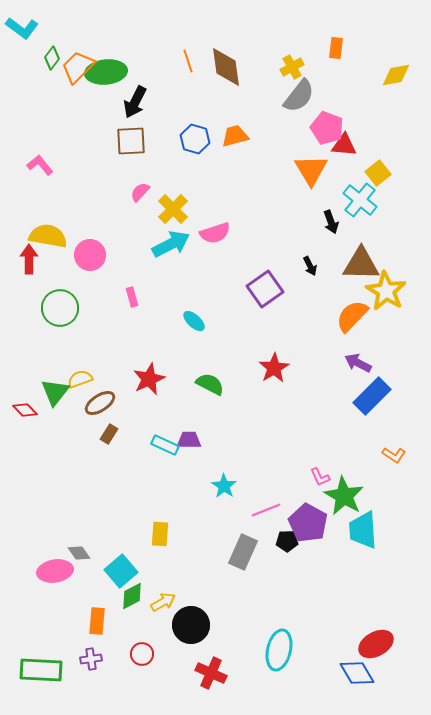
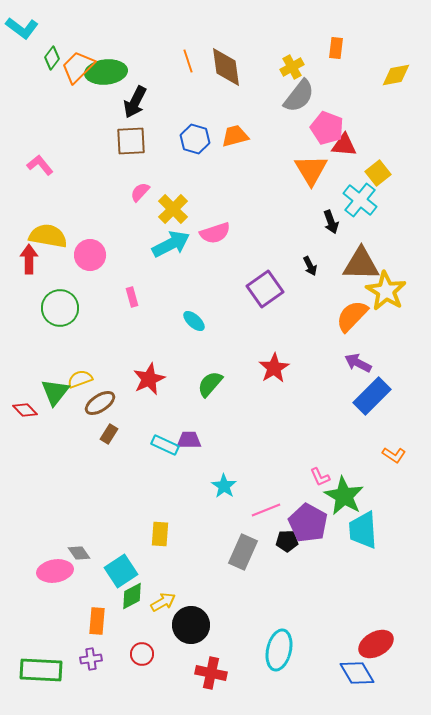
green semicircle at (210, 384): rotated 76 degrees counterclockwise
cyan square at (121, 571): rotated 8 degrees clockwise
red cross at (211, 673): rotated 12 degrees counterclockwise
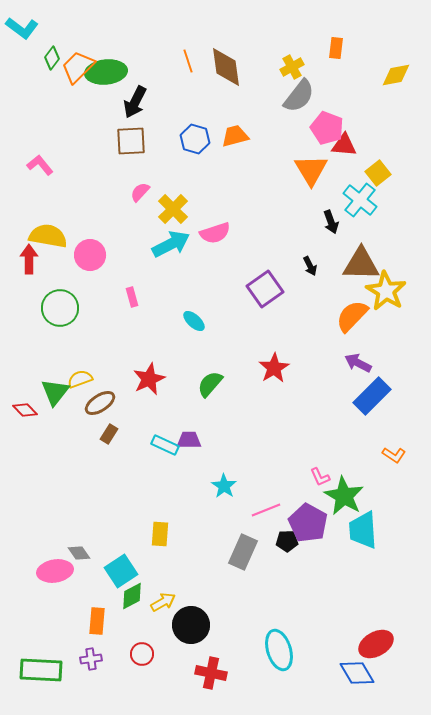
cyan ellipse at (279, 650): rotated 30 degrees counterclockwise
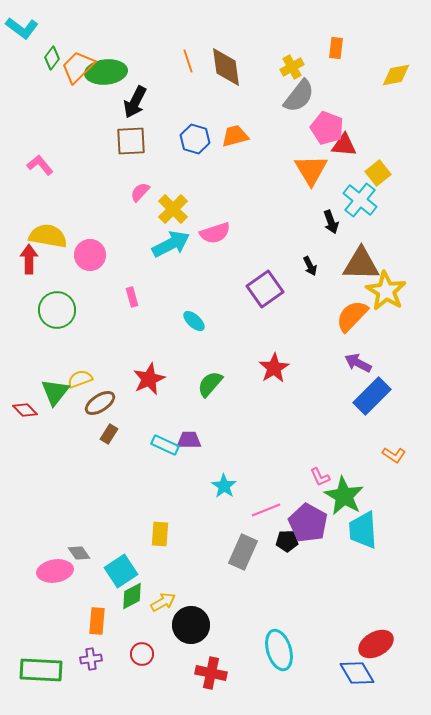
green circle at (60, 308): moved 3 px left, 2 px down
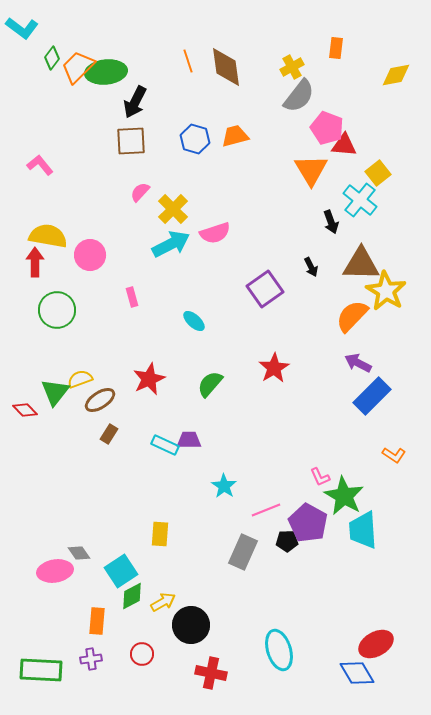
red arrow at (29, 259): moved 6 px right, 3 px down
black arrow at (310, 266): moved 1 px right, 1 px down
brown ellipse at (100, 403): moved 3 px up
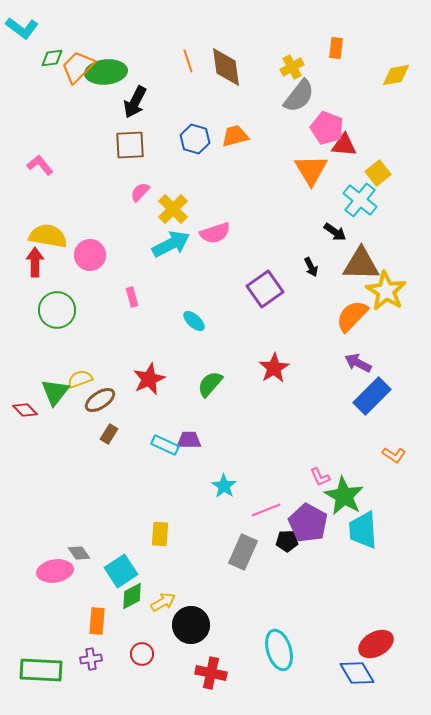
green diamond at (52, 58): rotated 45 degrees clockwise
brown square at (131, 141): moved 1 px left, 4 px down
black arrow at (331, 222): moved 4 px right, 10 px down; rotated 35 degrees counterclockwise
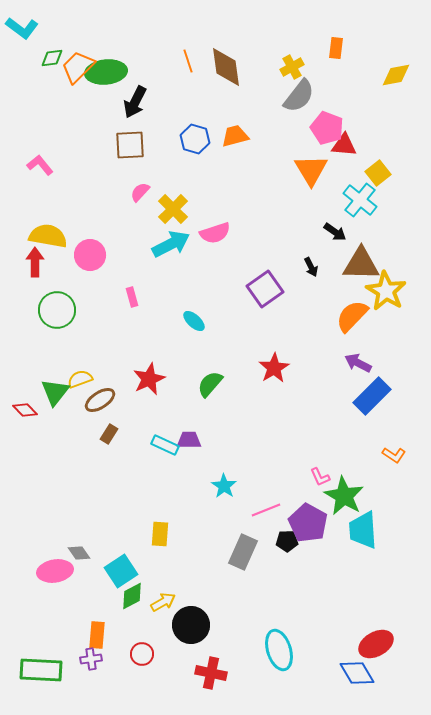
orange rectangle at (97, 621): moved 14 px down
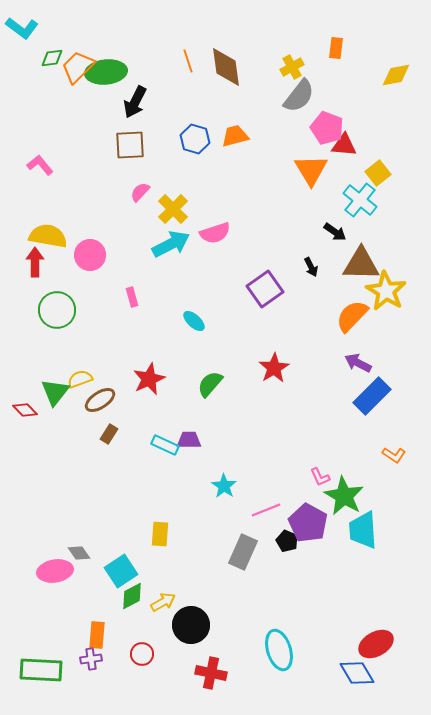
black pentagon at (287, 541): rotated 25 degrees clockwise
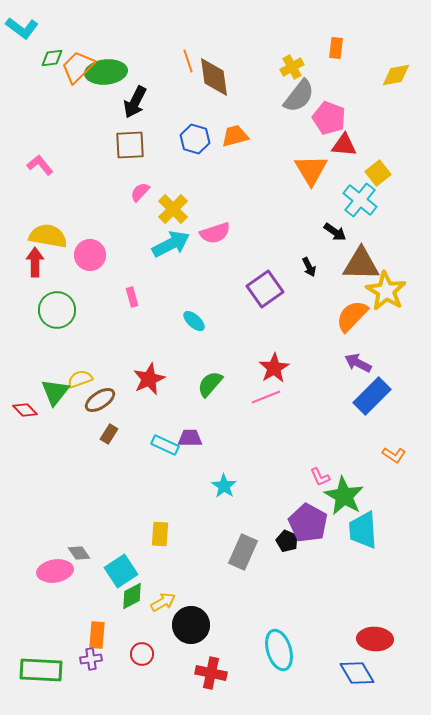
brown diamond at (226, 67): moved 12 px left, 10 px down
pink pentagon at (327, 128): moved 2 px right, 10 px up
black arrow at (311, 267): moved 2 px left
purple trapezoid at (189, 440): moved 1 px right, 2 px up
pink line at (266, 510): moved 113 px up
red ellipse at (376, 644): moved 1 px left, 5 px up; rotated 32 degrees clockwise
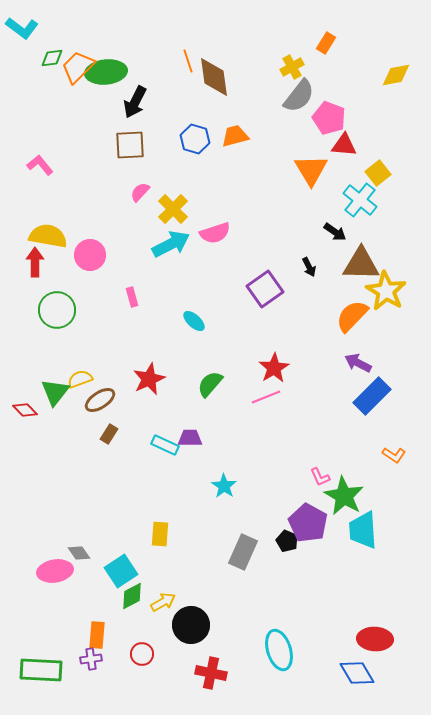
orange rectangle at (336, 48): moved 10 px left, 5 px up; rotated 25 degrees clockwise
